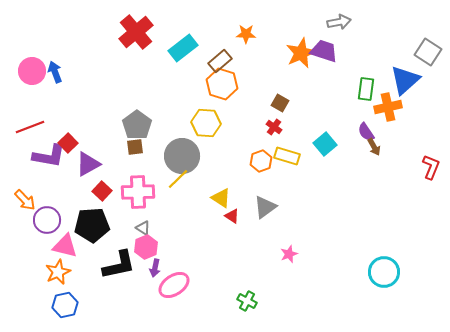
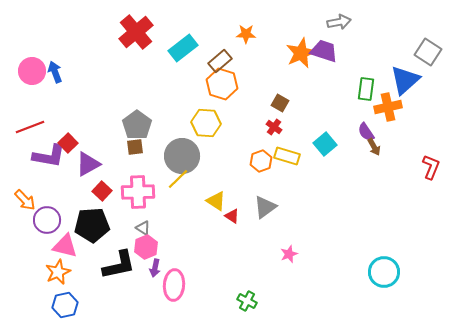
yellow triangle at (221, 198): moved 5 px left, 3 px down
pink ellipse at (174, 285): rotated 52 degrees counterclockwise
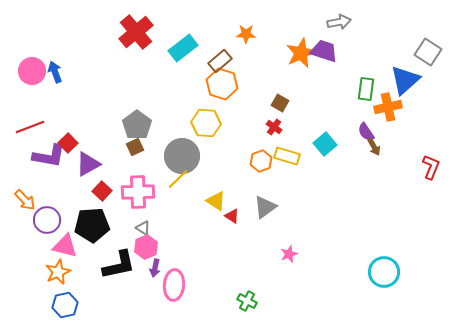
brown square at (135, 147): rotated 18 degrees counterclockwise
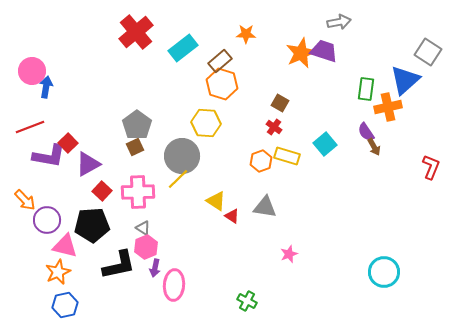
blue arrow at (55, 72): moved 9 px left, 15 px down; rotated 30 degrees clockwise
gray triangle at (265, 207): rotated 45 degrees clockwise
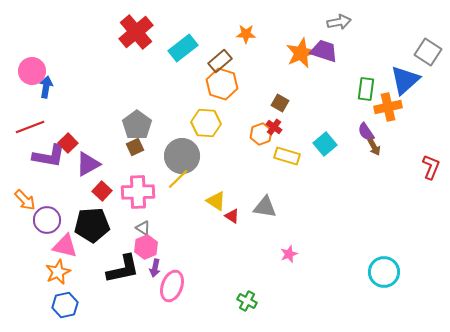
orange hexagon at (261, 161): moved 27 px up
black L-shape at (119, 265): moved 4 px right, 4 px down
pink ellipse at (174, 285): moved 2 px left, 1 px down; rotated 16 degrees clockwise
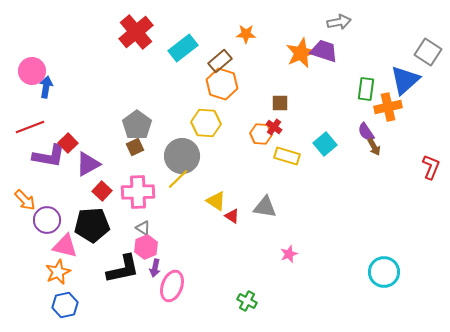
brown square at (280, 103): rotated 30 degrees counterclockwise
orange hexagon at (261, 134): rotated 25 degrees clockwise
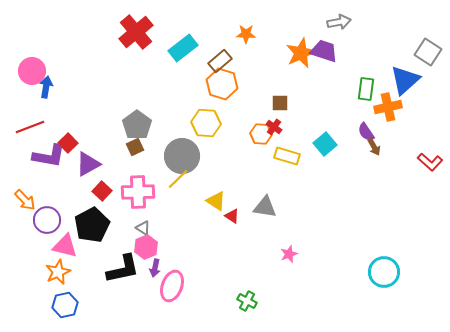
red L-shape at (431, 167): moved 1 px left, 5 px up; rotated 110 degrees clockwise
black pentagon at (92, 225): rotated 24 degrees counterclockwise
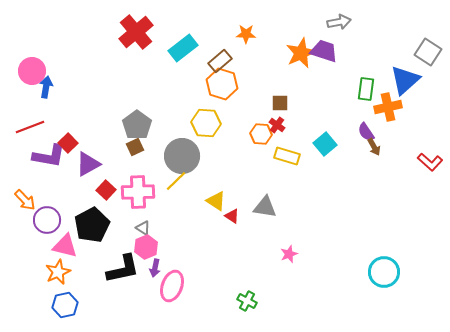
red cross at (274, 127): moved 3 px right, 2 px up
yellow line at (178, 179): moved 2 px left, 2 px down
red square at (102, 191): moved 4 px right, 1 px up
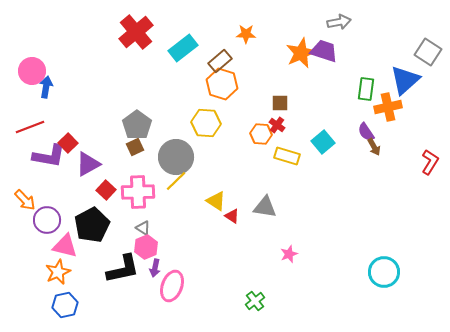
cyan square at (325, 144): moved 2 px left, 2 px up
gray circle at (182, 156): moved 6 px left, 1 px down
red L-shape at (430, 162): rotated 100 degrees counterclockwise
green cross at (247, 301): moved 8 px right; rotated 24 degrees clockwise
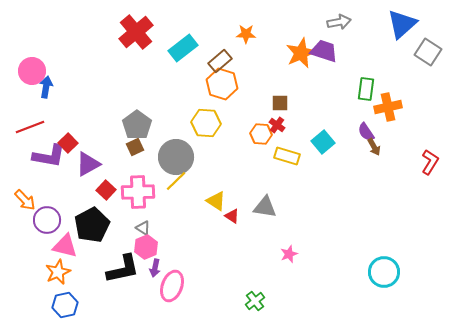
blue triangle at (405, 80): moved 3 px left, 56 px up
